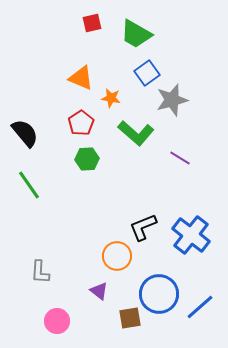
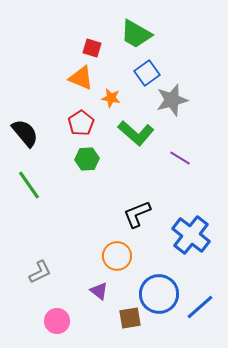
red square: moved 25 px down; rotated 30 degrees clockwise
black L-shape: moved 6 px left, 13 px up
gray L-shape: rotated 120 degrees counterclockwise
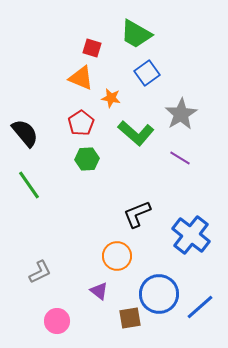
gray star: moved 9 px right, 14 px down; rotated 16 degrees counterclockwise
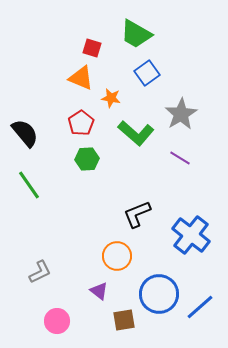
brown square: moved 6 px left, 2 px down
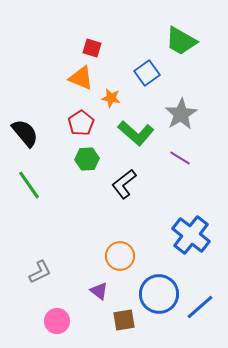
green trapezoid: moved 45 px right, 7 px down
black L-shape: moved 13 px left, 30 px up; rotated 16 degrees counterclockwise
orange circle: moved 3 px right
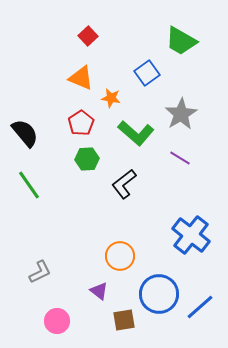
red square: moved 4 px left, 12 px up; rotated 30 degrees clockwise
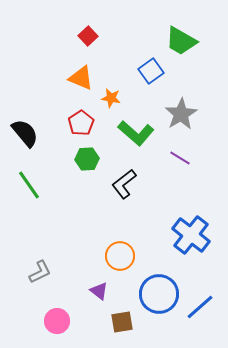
blue square: moved 4 px right, 2 px up
brown square: moved 2 px left, 2 px down
